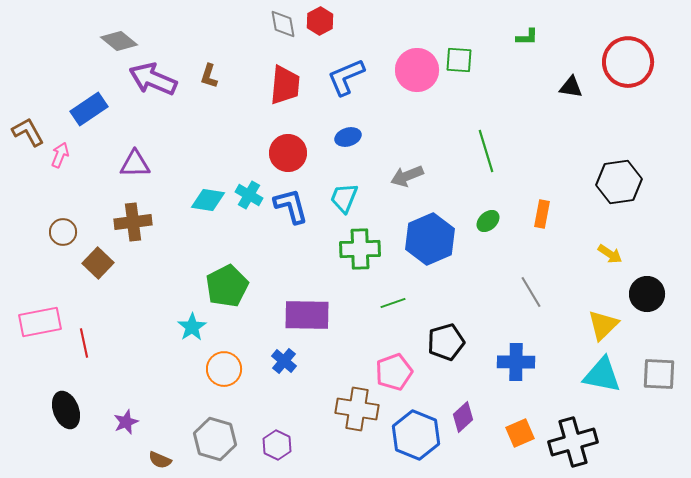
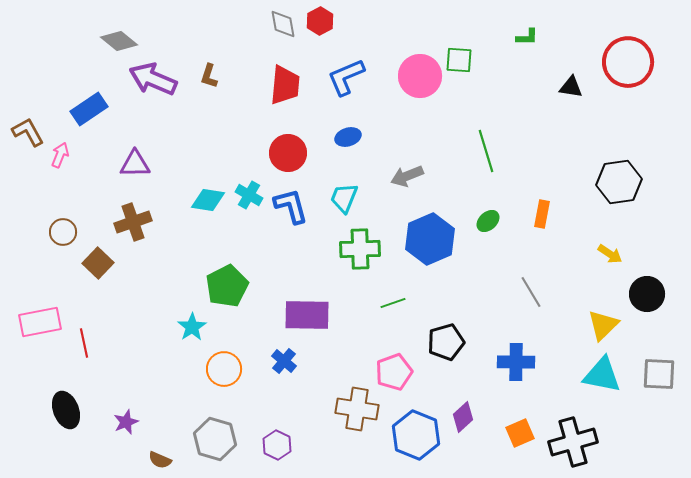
pink circle at (417, 70): moved 3 px right, 6 px down
brown cross at (133, 222): rotated 12 degrees counterclockwise
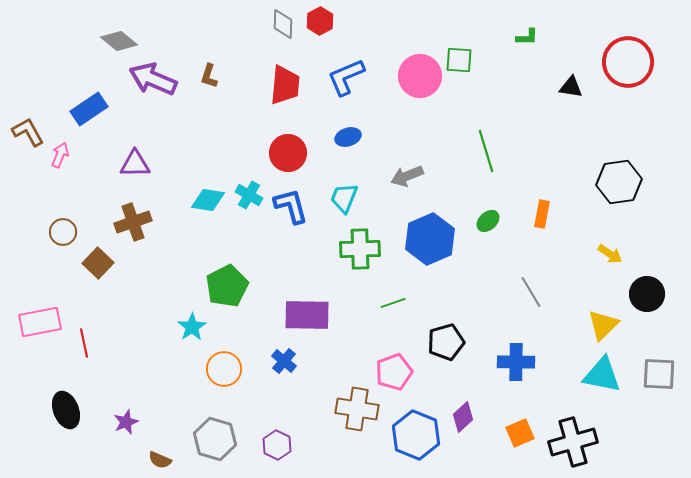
gray diamond at (283, 24): rotated 12 degrees clockwise
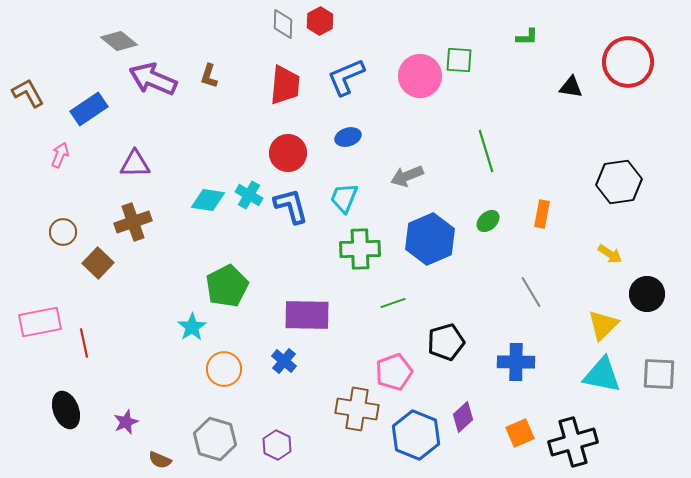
brown L-shape at (28, 132): moved 39 px up
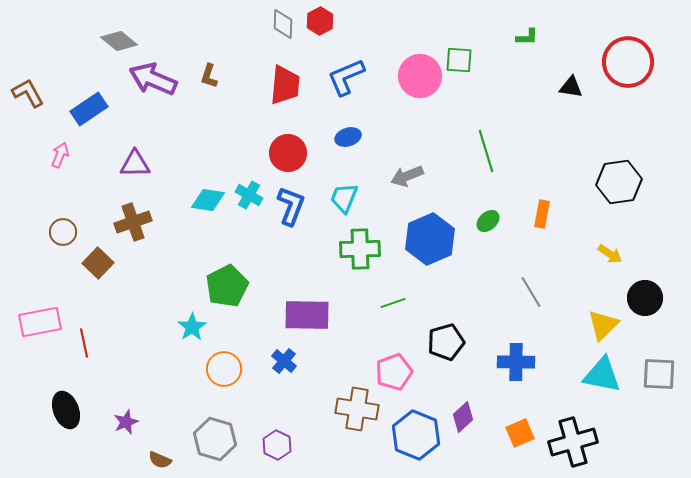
blue L-shape at (291, 206): rotated 36 degrees clockwise
black circle at (647, 294): moved 2 px left, 4 px down
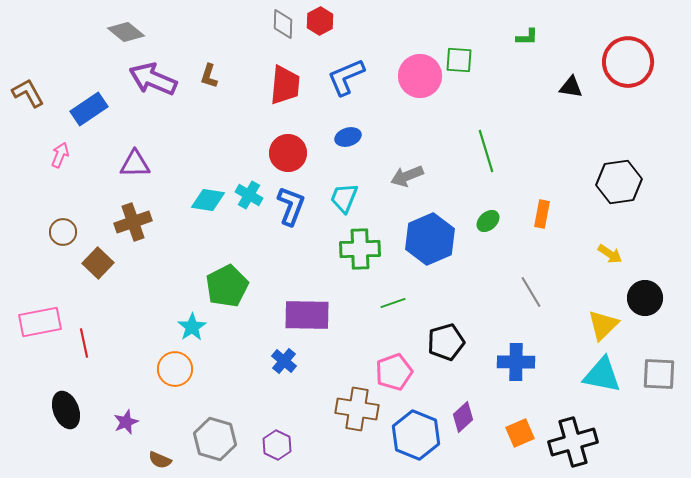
gray diamond at (119, 41): moved 7 px right, 9 px up
orange circle at (224, 369): moved 49 px left
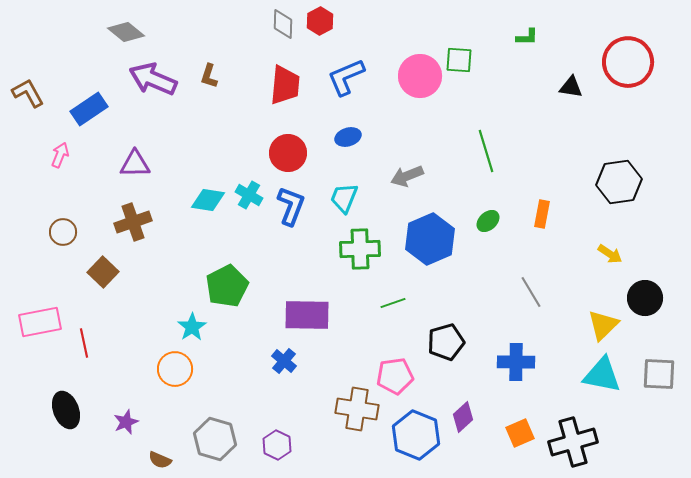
brown square at (98, 263): moved 5 px right, 9 px down
pink pentagon at (394, 372): moved 1 px right, 4 px down; rotated 12 degrees clockwise
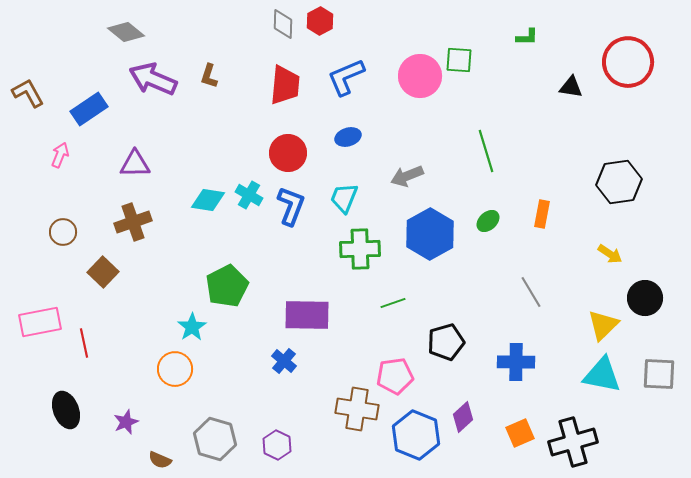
blue hexagon at (430, 239): moved 5 px up; rotated 6 degrees counterclockwise
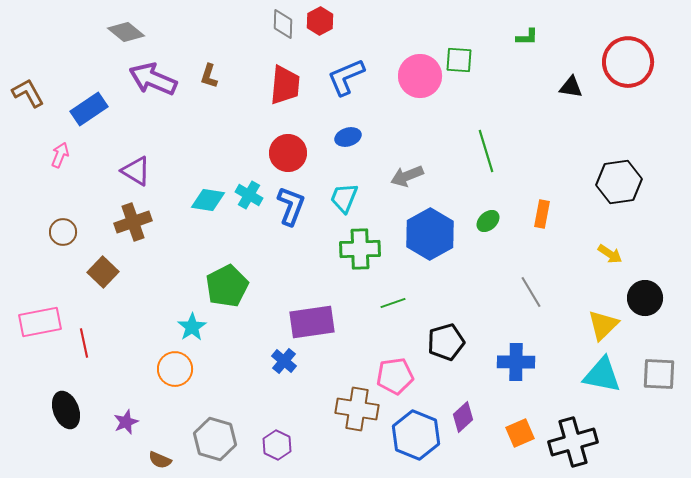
purple triangle at (135, 164): moved 1 px right, 7 px down; rotated 32 degrees clockwise
purple rectangle at (307, 315): moved 5 px right, 7 px down; rotated 9 degrees counterclockwise
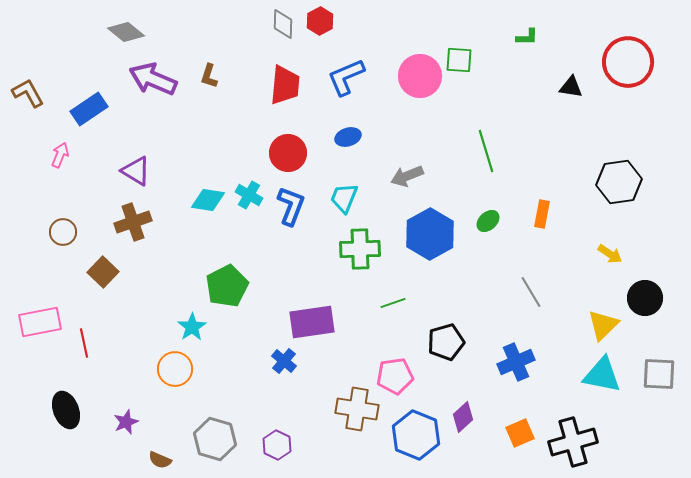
blue cross at (516, 362): rotated 24 degrees counterclockwise
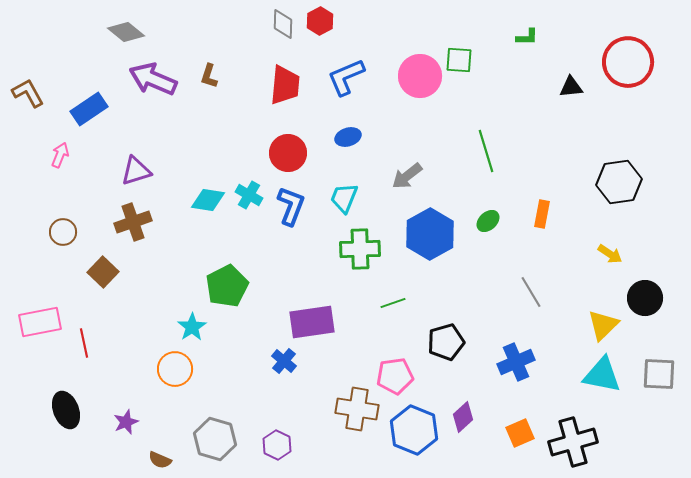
black triangle at (571, 87): rotated 15 degrees counterclockwise
purple triangle at (136, 171): rotated 48 degrees counterclockwise
gray arrow at (407, 176): rotated 16 degrees counterclockwise
blue hexagon at (416, 435): moved 2 px left, 5 px up
